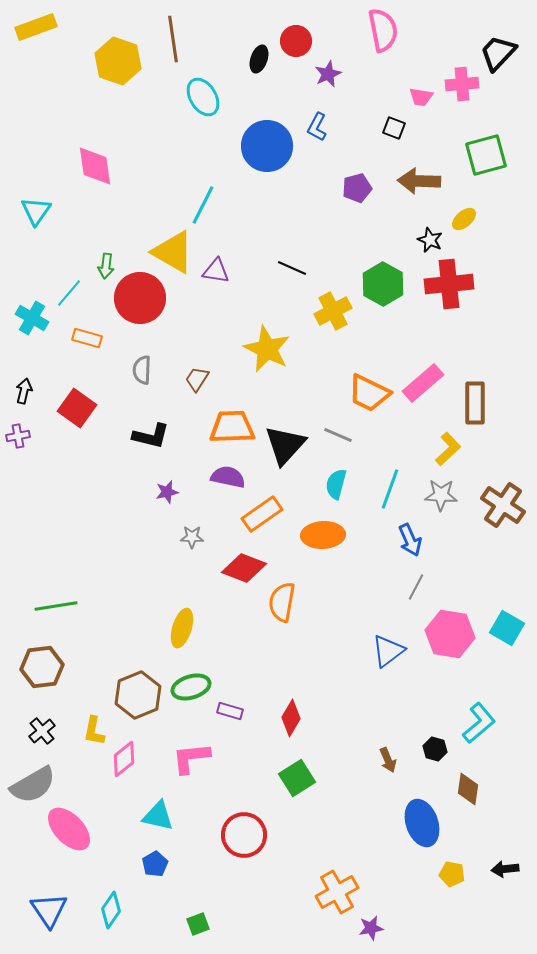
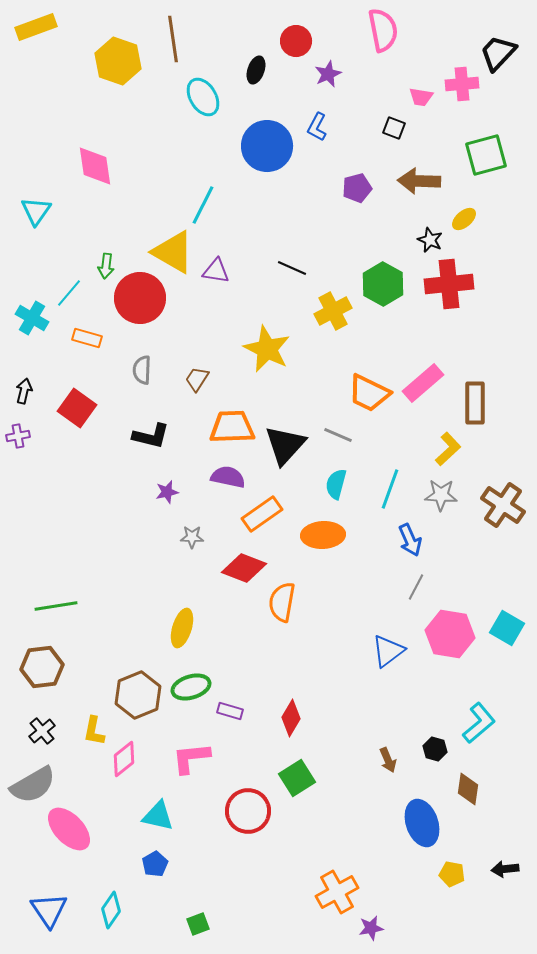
black ellipse at (259, 59): moved 3 px left, 11 px down
red circle at (244, 835): moved 4 px right, 24 px up
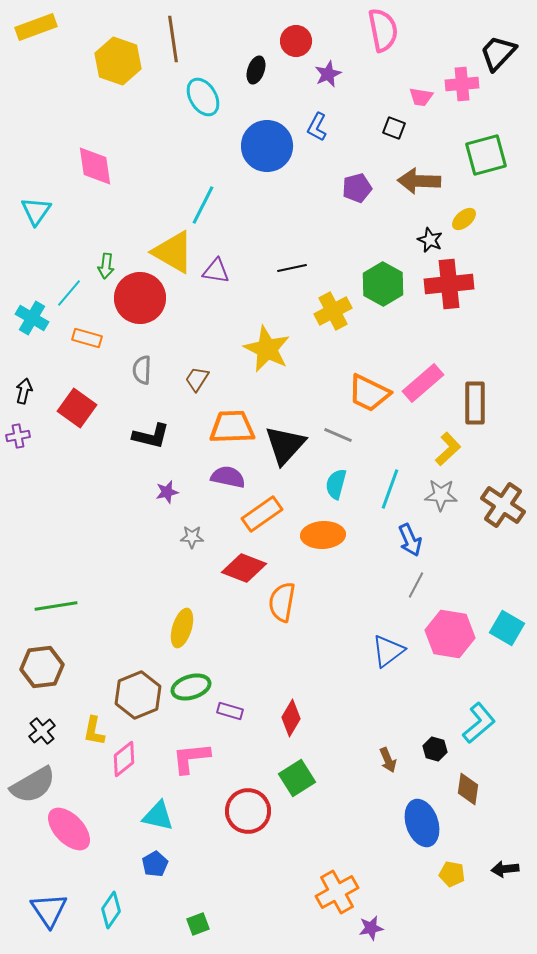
black line at (292, 268): rotated 36 degrees counterclockwise
gray line at (416, 587): moved 2 px up
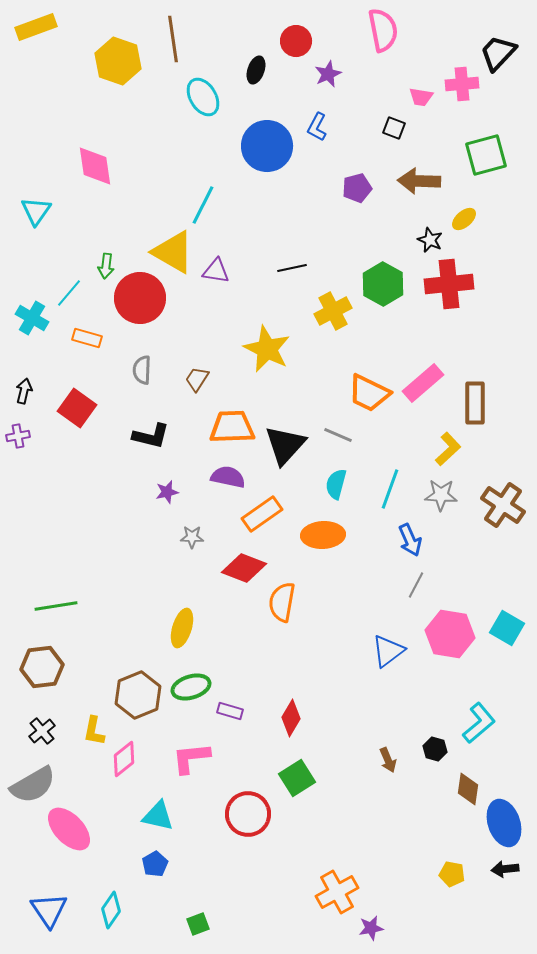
red circle at (248, 811): moved 3 px down
blue ellipse at (422, 823): moved 82 px right
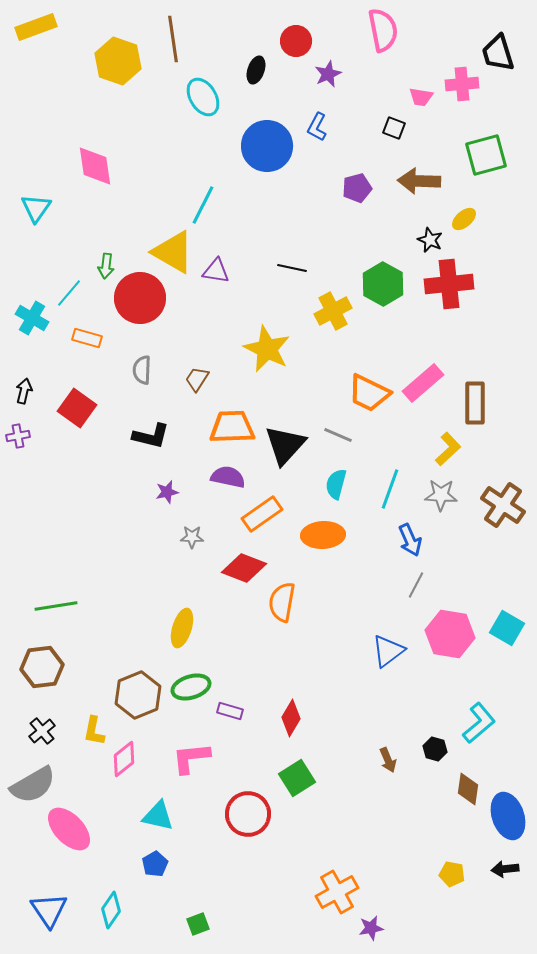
black trapezoid at (498, 53): rotated 60 degrees counterclockwise
cyan triangle at (36, 211): moved 3 px up
black line at (292, 268): rotated 24 degrees clockwise
blue ellipse at (504, 823): moved 4 px right, 7 px up
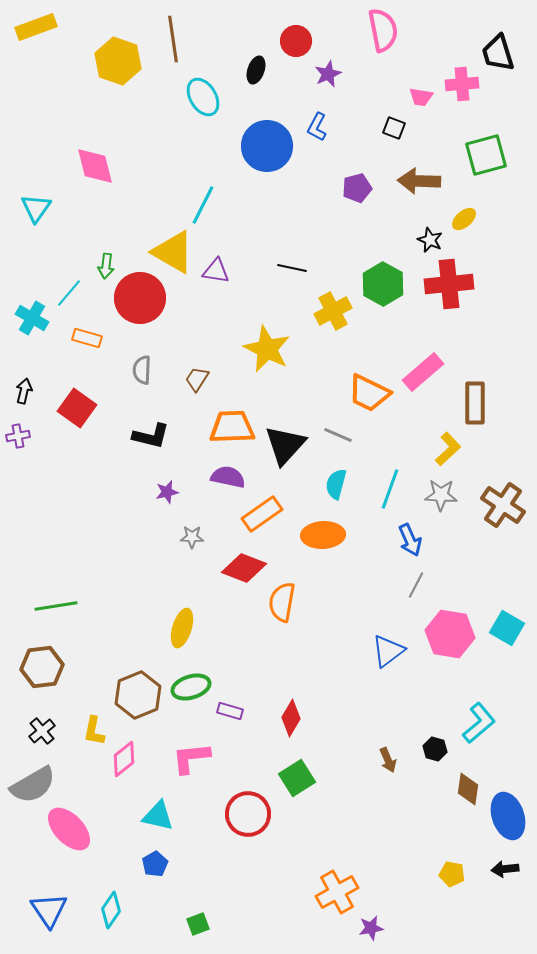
pink diamond at (95, 166): rotated 6 degrees counterclockwise
pink rectangle at (423, 383): moved 11 px up
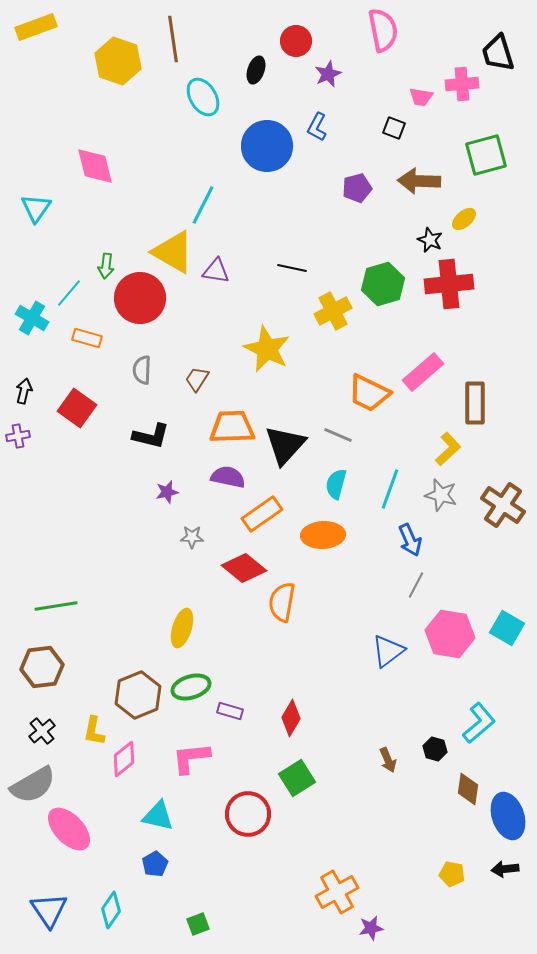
green hexagon at (383, 284): rotated 15 degrees clockwise
gray star at (441, 495): rotated 12 degrees clockwise
red diamond at (244, 568): rotated 18 degrees clockwise
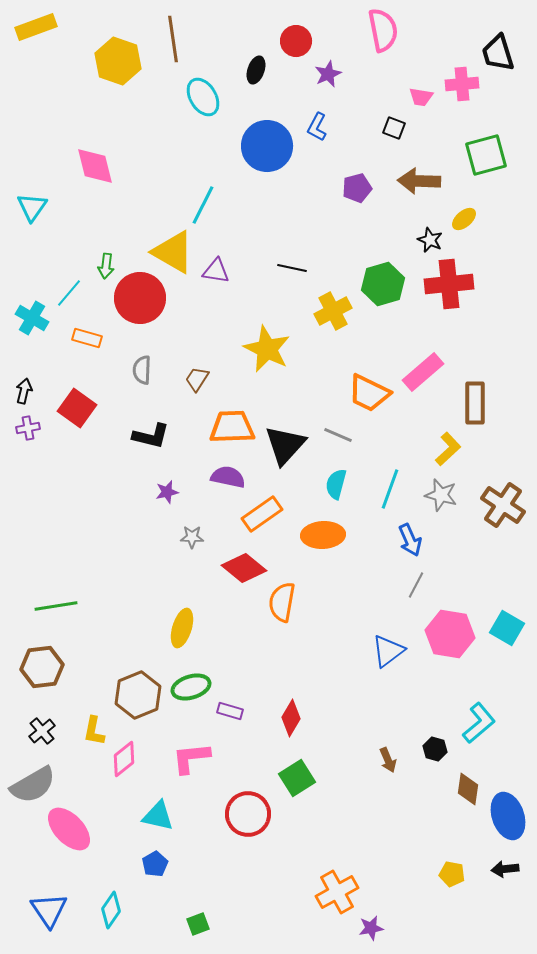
cyan triangle at (36, 208): moved 4 px left, 1 px up
purple cross at (18, 436): moved 10 px right, 8 px up
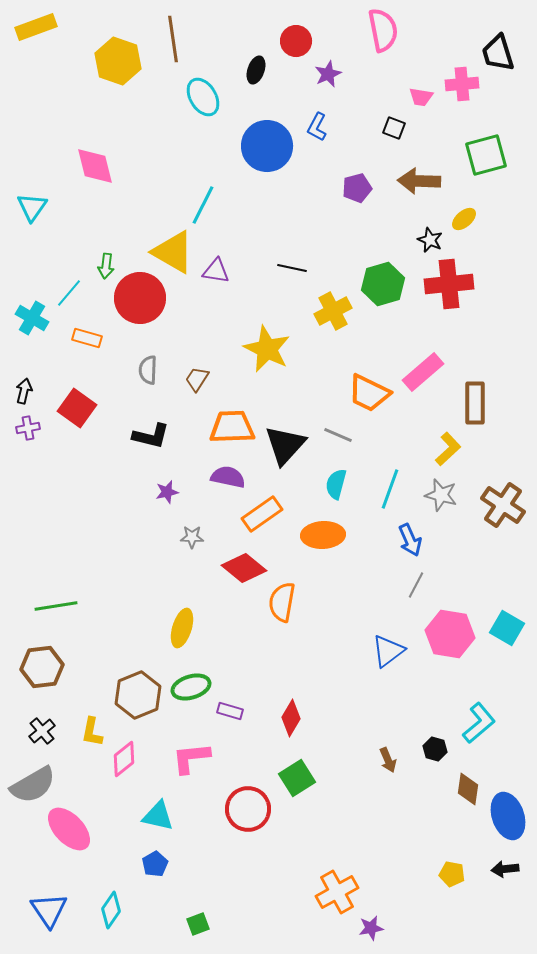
gray semicircle at (142, 370): moved 6 px right
yellow L-shape at (94, 731): moved 2 px left, 1 px down
red circle at (248, 814): moved 5 px up
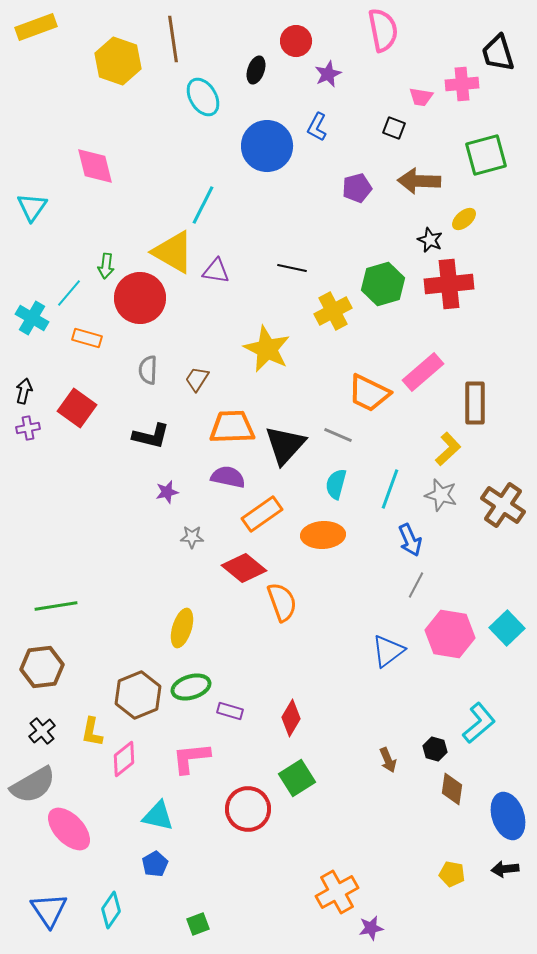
orange semicircle at (282, 602): rotated 150 degrees clockwise
cyan square at (507, 628): rotated 16 degrees clockwise
brown diamond at (468, 789): moved 16 px left
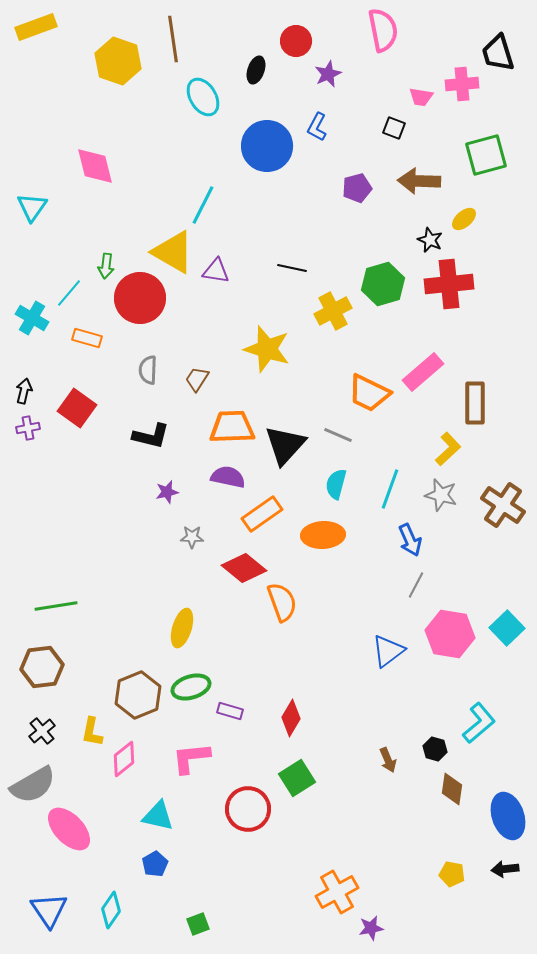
yellow star at (267, 349): rotated 9 degrees counterclockwise
